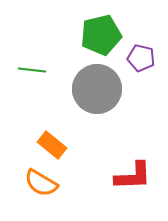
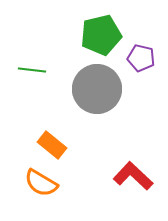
red L-shape: rotated 135 degrees counterclockwise
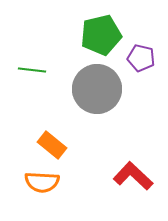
orange semicircle: moved 1 px right, 1 px up; rotated 28 degrees counterclockwise
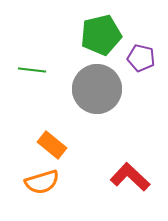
red L-shape: moved 3 px left, 1 px down
orange semicircle: rotated 20 degrees counterclockwise
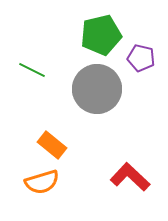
green line: rotated 20 degrees clockwise
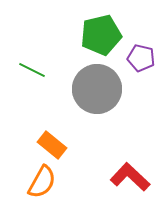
orange semicircle: rotated 44 degrees counterclockwise
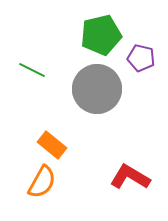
red L-shape: rotated 12 degrees counterclockwise
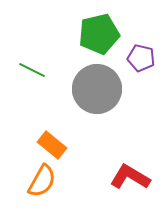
green pentagon: moved 2 px left, 1 px up
orange semicircle: moved 1 px up
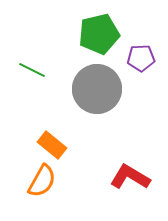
purple pentagon: rotated 16 degrees counterclockwise
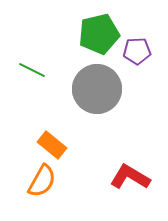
purple pentagon: moved 4 px left, 7 px up
